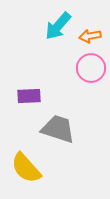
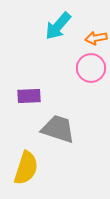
orange arrow: moved 6 px right, 2 px down
yellow semicircle: rotated 120 degrees counterclockwise
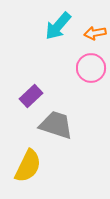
orange arrow: moved 1 px left, 5 px up
purple rectangle: moved 2 px right; rotated 40 degrees counterclockwise
gray trapezoid: moved 2 px left, 4 px up
yellow semicircle: moved 2 px right, 2 px up; rotated 8 degrees clockwise
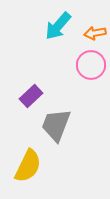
pink circle: moved 3 px up
gray trapezoid: rotated 87 degrees counterclockwise
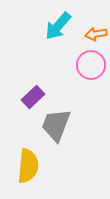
orange arrow: moved 1 px right, 1 px down
purple rectangle: moved 2 px right, 1 px down
yellow semicircle: rotated 20 degrees counterclockwise
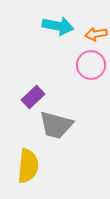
cyan arrow: rotated 120 degrees counterclockwise
gray trapezoid: rotated 96 degrees counterclockwise
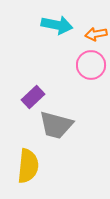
cyan arrow: moved 1 px left, 1 px up
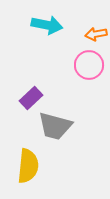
cyan arrow: moved 10 px left
pink circle: moved 2 px left
purple rectangle: moved 2 px left, 1 px down
gray trapezoid: moved 1 px left, 1 px down
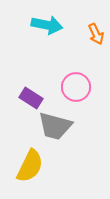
orange arrow: rotated 105 degrees counterclockwise
pink circle: moved 13 px left, 22 px down
purple rectangle: rotated 75 degrees clockwise
yellow semicircle: moved 2 px right; rotated 20 degrees clockwise
